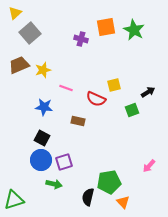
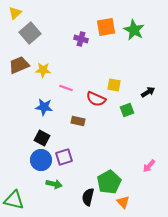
yellow star: rotated 21 degrees clockwise
yellow square: rotated 24 degrees clockwise
green square: moved 5 px left
purple square: moved 5 px up
green pentagon: rotated 20 degrees counterclockwise
green triangle: rotated 30 degrees clockwise
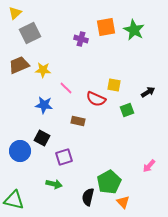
gray square: rotated 15 degrees clockwise
pink line: rotated 24 degrees clockwise
blue star: moved 2 px up
blue circle: moved 21 px left, 9 px up
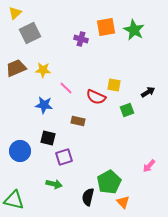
brown trapezoid: moved 3 px left, 3 px down
red semicircle: moved 2 px up
black square: moved 6 px right; rotated 14 degrees counterclockwise
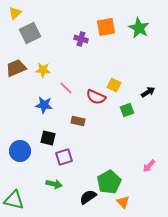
green star: moved 5 px right, 2 px up
yellow square: rotated 16 degrees clockwise
black semicircle: rotated 42 degrees clockwise
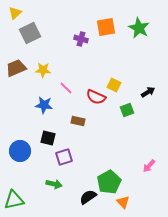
green triangle: rotated 25 degrees counterclockwise
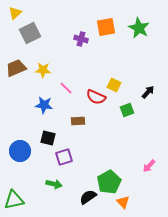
black arrow: rotated 16 degrees counterclockwise
brown rectangle: rotated 16 degrees counterclockwise
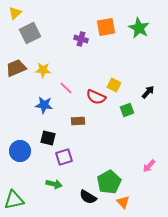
black semicircle: rotated 114 degrees counterclockwise
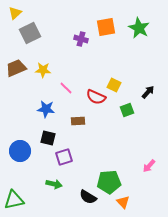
blue star: moved 2 px right, 4 px down
green pentagon: rotated 25 degrees clockwise
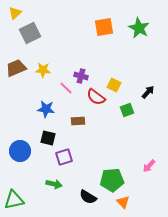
orange square: moved 2 px left
purple cross: moved 37 px down
red semicircle: rotated 12 degrees clockwise
green pentagon: moved 3 px right, 2 px up
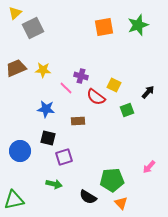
green star: moved 1 px left, 3 px up; rotated 25 degrees clockwise
gray square: moved 3 px right, 5 px up
pink arrow: moved 1 px down
orange triangle: moved 2 px left, 1 px down
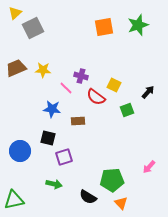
blue star: moved 6 px right
